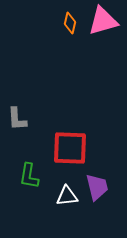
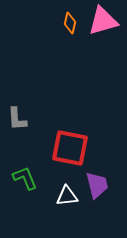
red square: rotated 9 degrees clockwise
green L-shape: moved 4 px left, 2 px down; rotated 148 degrees clockwise
purple trapezoid: moved 2 px up
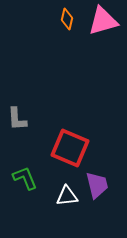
orange diamond: moved 3 px left, 4 px up
red square: rotated 12 degrees clockwise
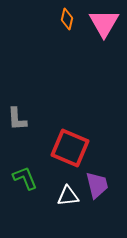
pink triangle: moved 1 px right, 2 px down; rotated 44 degrees counterclockwise
white triangle: moved 1 px right
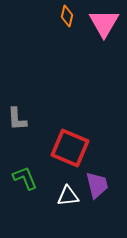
orange diamond: moved 3 px up
